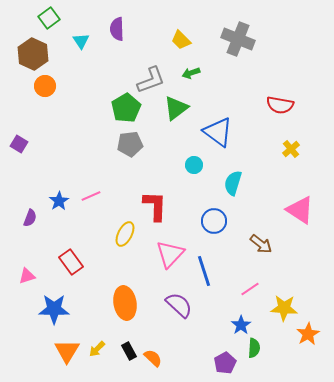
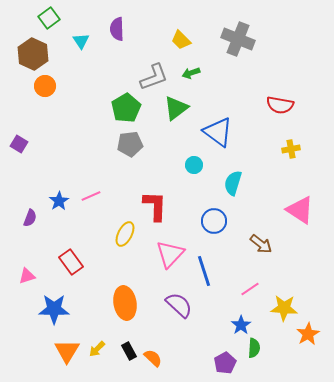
gray L-shape at (151, 80): moved 3 px right, 3 px up
yellow cross at (291, 149): rotated 30 degrees clockwise
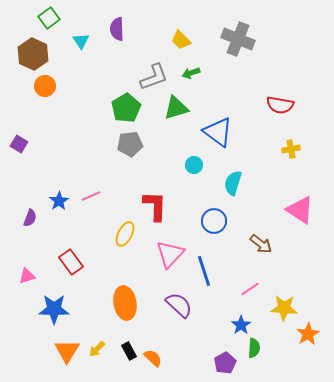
green triangle at (176, 108): rotated 20 degrees clockwise
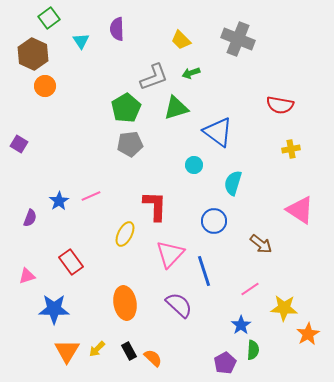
green semicircle at (254, 348): moved 1 px left, 2 px down
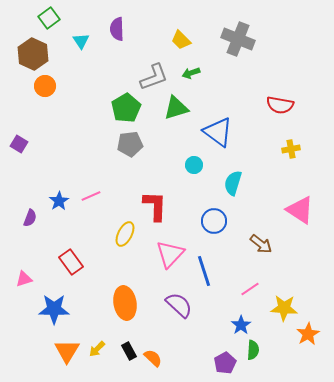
pink triangle at (27, 276): moved 3 px left, 3 px down
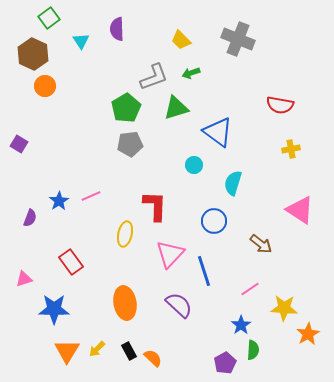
yellow ellipse at (125, 234): rotated 15 degrees counterclockwise
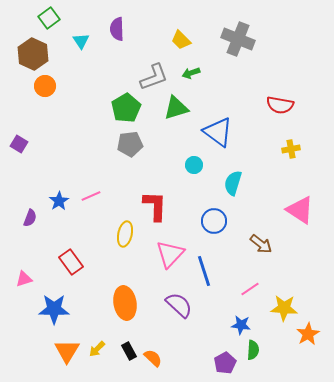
blue star at (241, 325): rotated 30 degrees counterclockwise
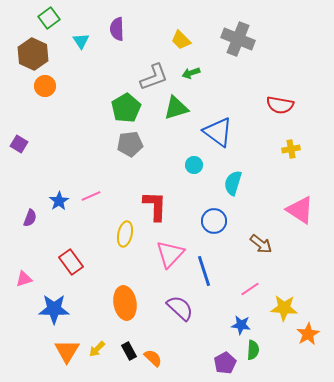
purple semicircle at (179, 305): moved 1 px right, 3 px down
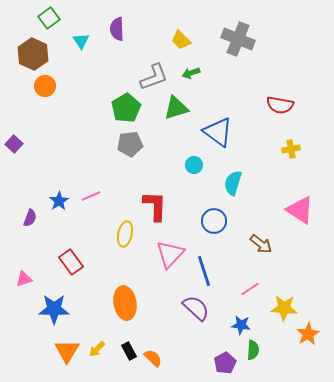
purple square at (19, 144): moved 5 px left; rotated 12 degrees clockwise
purple semicircle at (180, 308): moved 16 px right
